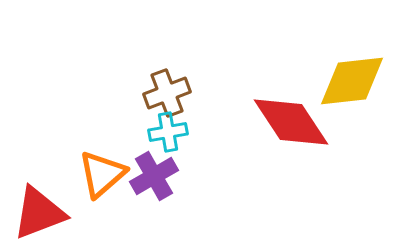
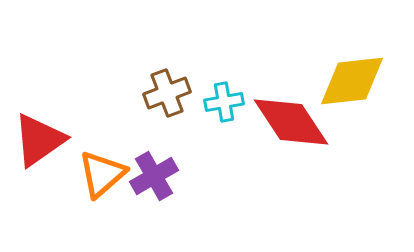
cyan cross: moved 56 px right, 30 px up
red triangle: moved 73 px up; rotated 14 degrees counterclockwise
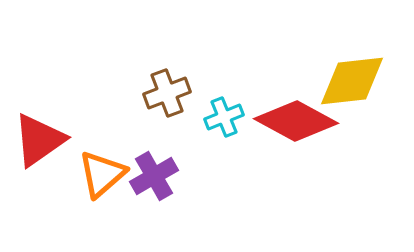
cyan cross: moved 15 px down; rotated 12 degrees counterclockwise
red diamond: moved 5 px right, 1 px up; rotated 28 degrees counterclockwise
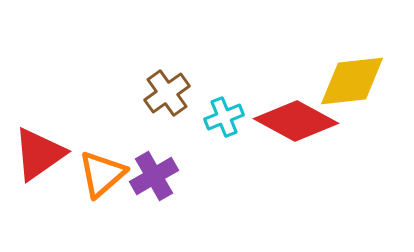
brown cross: rotated 15 degrees counterclockwise
red triangle: moved 14 px down
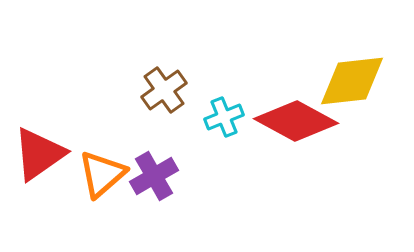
brown cross: moved 3 px left, 3 px up
